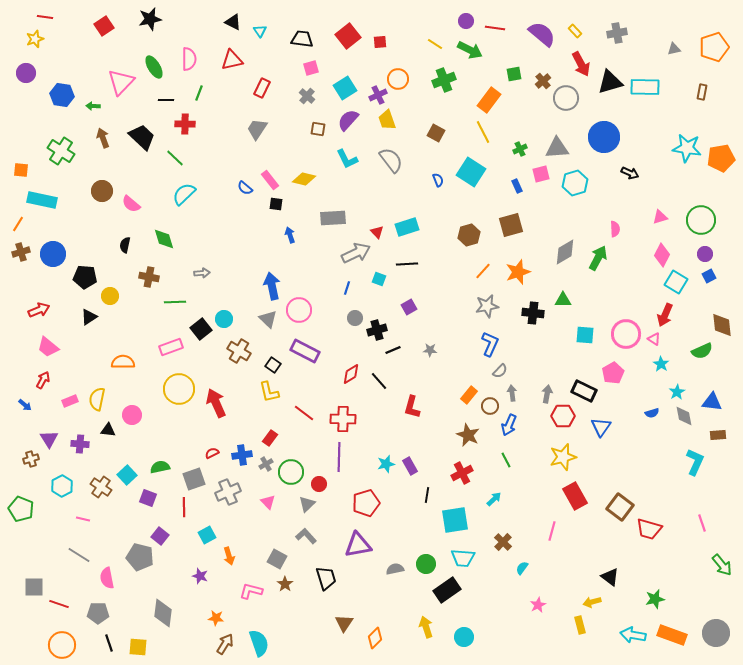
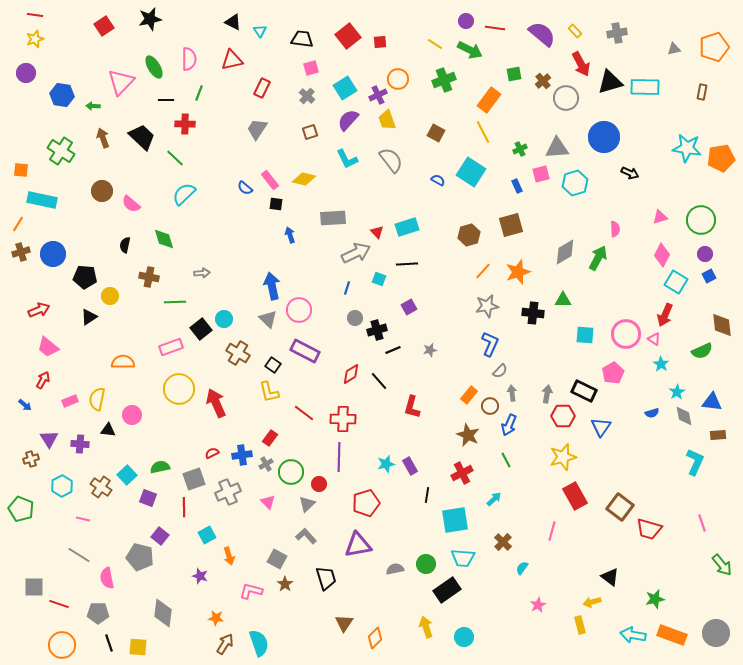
red line at (45, 17): moved 10 px left, 2 px up
brown square at (318, 129): moved 8 px left, 3 px down; rotated 28 degrees counterclockwise
blue semicircle at (438, 180): rotated 40 degrees counterclockwise
gray star at (430, 350): rotated 16 degrees counterclockwise
brown cross at (239, 351): moved 1 px left, 2 px down
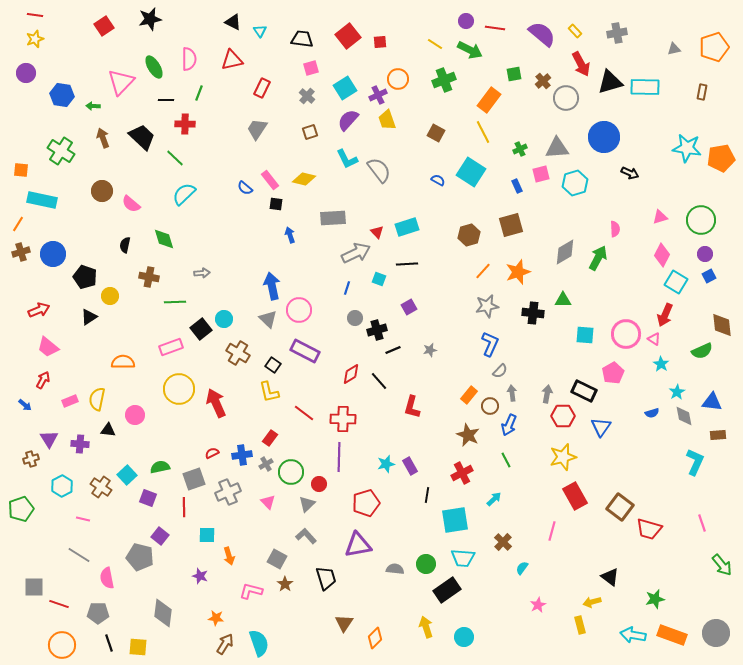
gray semicircle at (391, 160): moved 12 px left, 10 px down
black pentagon at (85, 277): rotated 15 degrees clockwise
pink circle at (132, 415): moved 3 px right
green pentagon at (21, 509): rotated 30 degrees clockwise
cyan square at (207, 535): rotated 30 degrees clockwise
gray semicircle at (395, 569): rotated 18 degrees clockwise
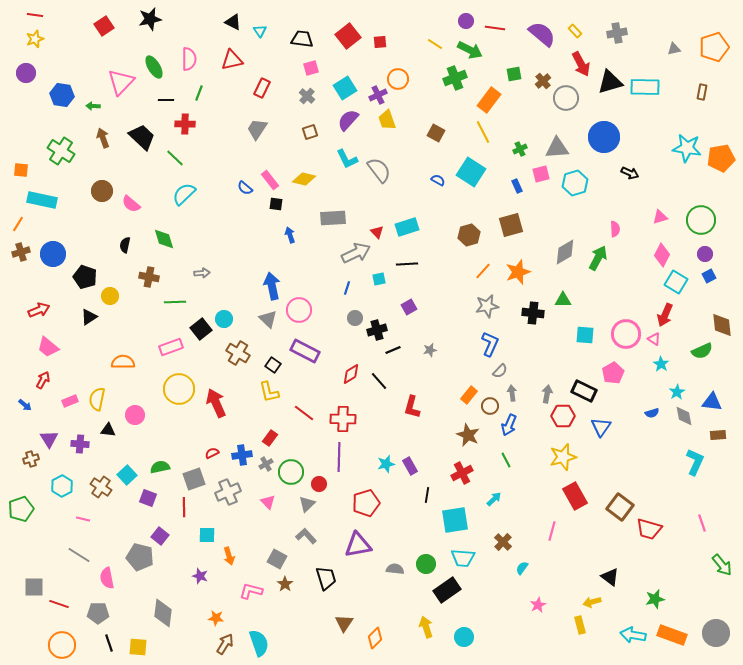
green cross at (444, 80): moved 11 px right, 2 px up
cyan square at (379, 279): rotated 32 degrees counterclockwise
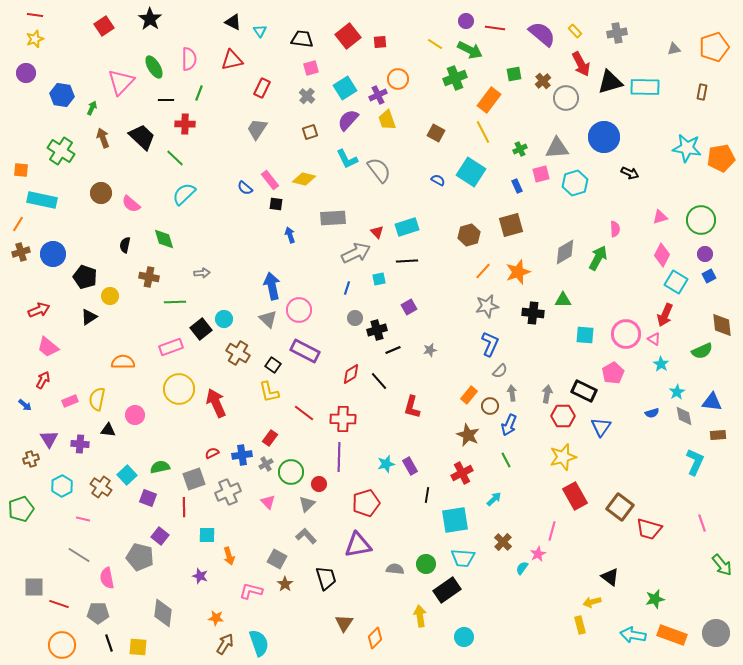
black star at (150, 19): rotated 25 degrees counterclockwise
green arrow at (93, 106): moved 1 px left, 2 px down; rotated 112 degrees clockwise
brown circle at (102, 191): moved 1 px left, 2 px down
black line at (407, 264): moved 3 px up
pink star at (538, 605): moved 51 px up
yellow arrow at (426, 627): moved 6 px left, 11 px up; rotated 10 degrees clockwise
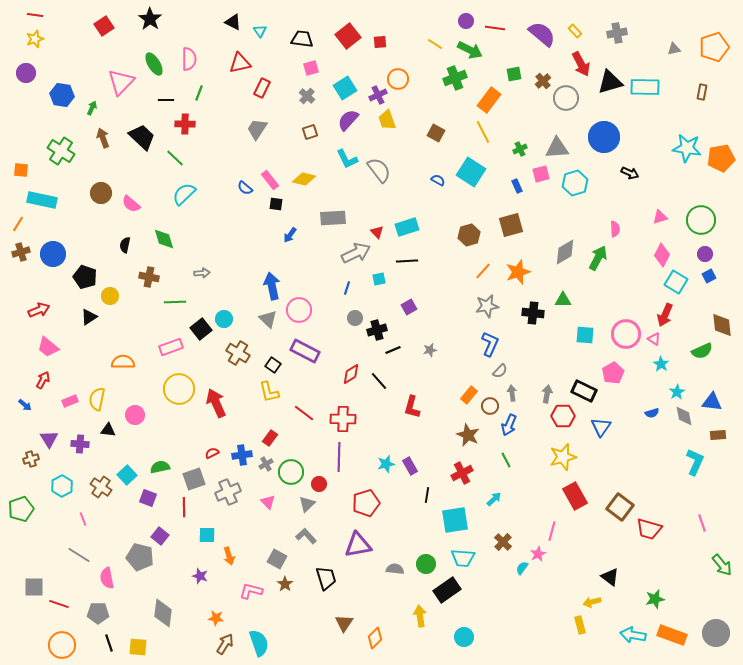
red triangle at (232, 60): moved 8 px right, 3 px down
green ellipse at (154, 67): moved 3 px up
blue arrow at (290, 235): rotated 126 degrees counterclockwise
pink line at (83, 519): rotated 56 degrees clockwise
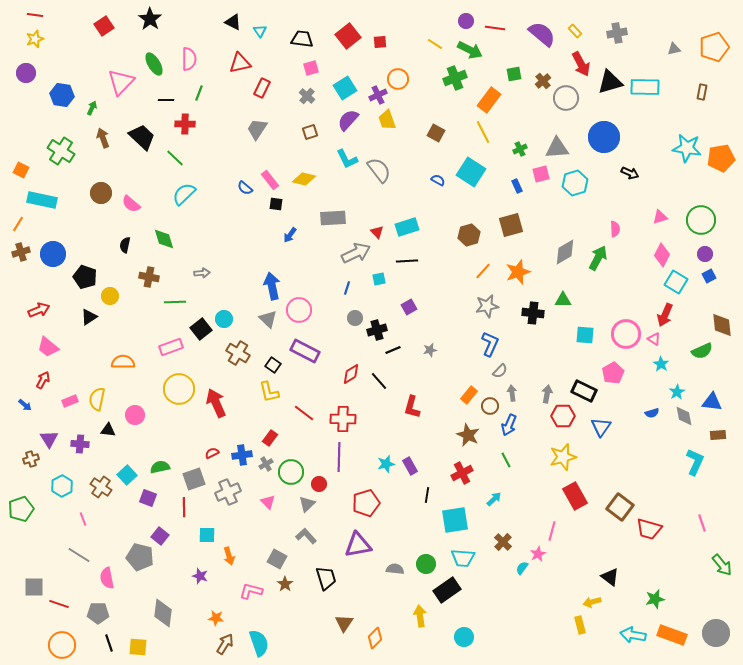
orange square at (21, 170): rotated 21 degrees clockwise
